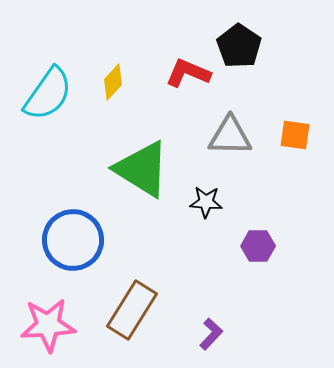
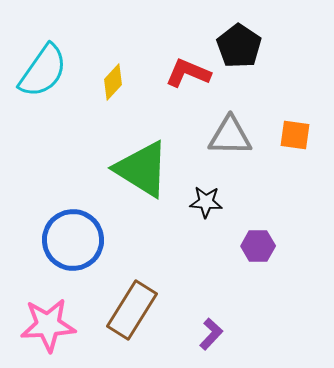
cyan semicircle: moved 5 px left, 23 px up
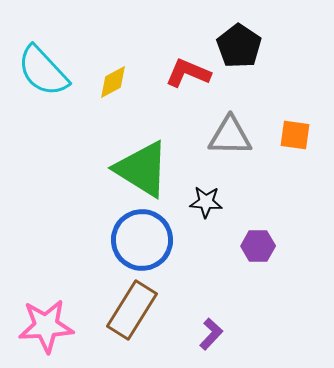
cyan semicircle: rotated 102 degrees clockwise
yellow diamond: rotated 18 degrees clockwise
blue circle: moved 69 px right
pink star: moved 2 px left, 1 px down
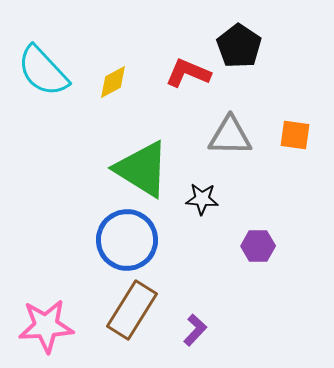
black star: moved 4 px left, 3 px up
blue circle: moved 15 px left
purple L-shape: moved 16 px left, 4 px up
